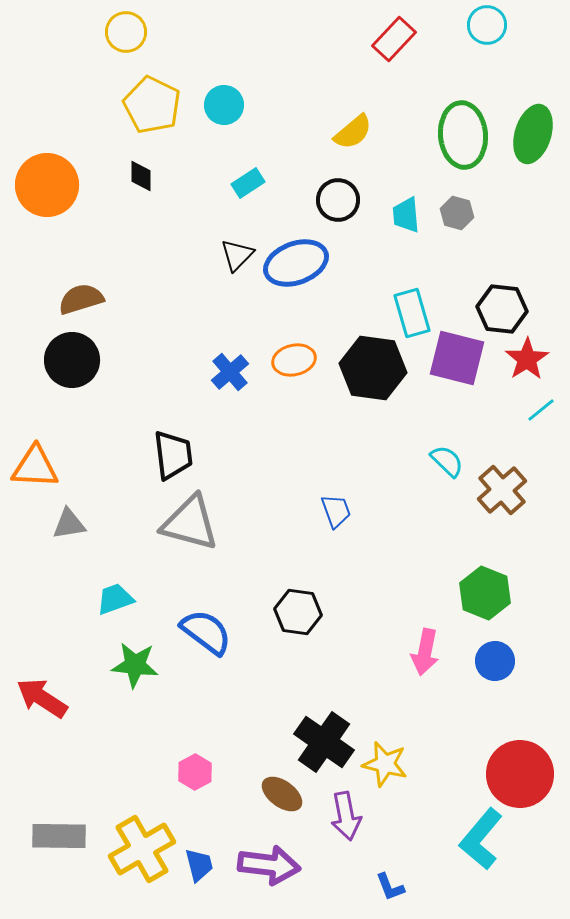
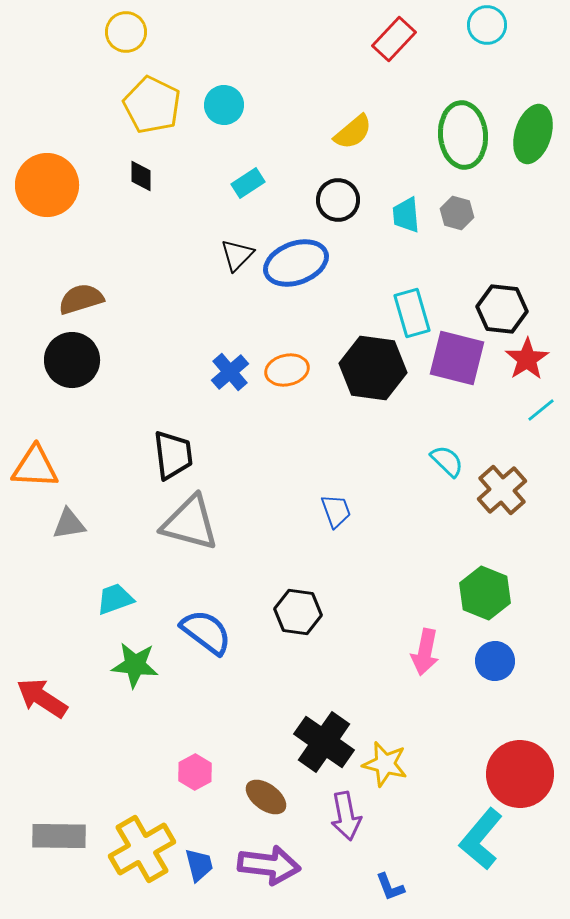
orange ellipse at (294, 360): moved 7 px left, 10 px down
brown ellipse at (282, 794): moved 16 px left, 3 px down
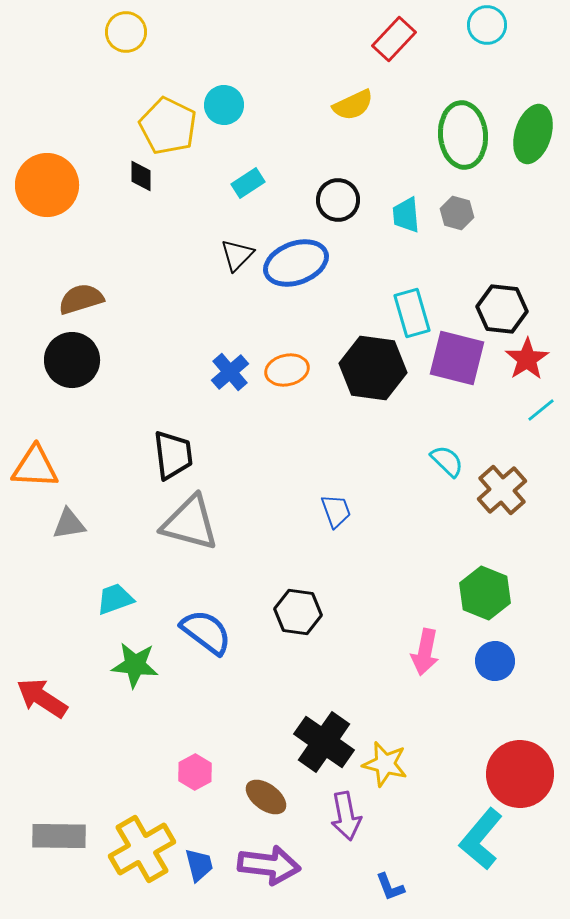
yellow pentagon at (152, 105): moved 16 px right, 21 px down
yellow semicircle at (353, 132): moved 27 px up; rotated 15 degrees clockwise
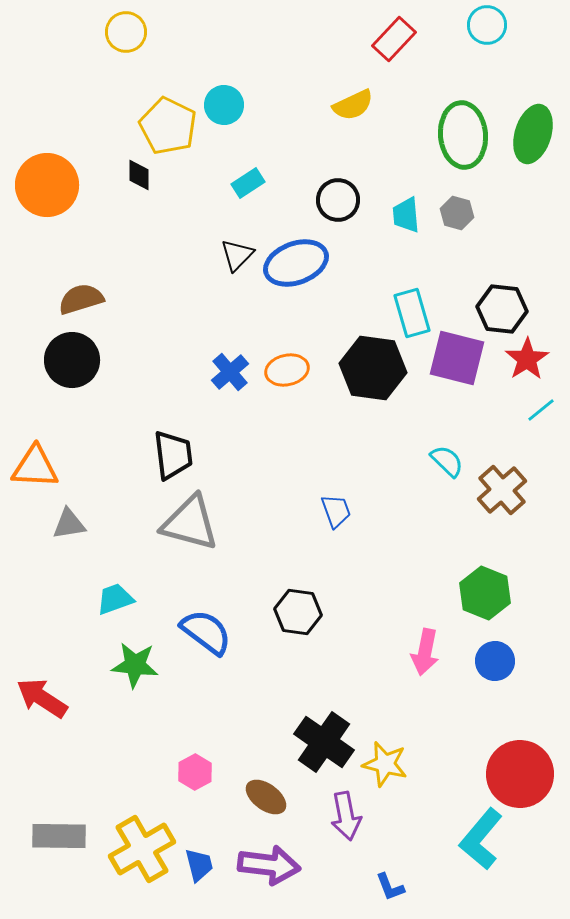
black diamond at (141, 176): moved 2 px left, 1 px up
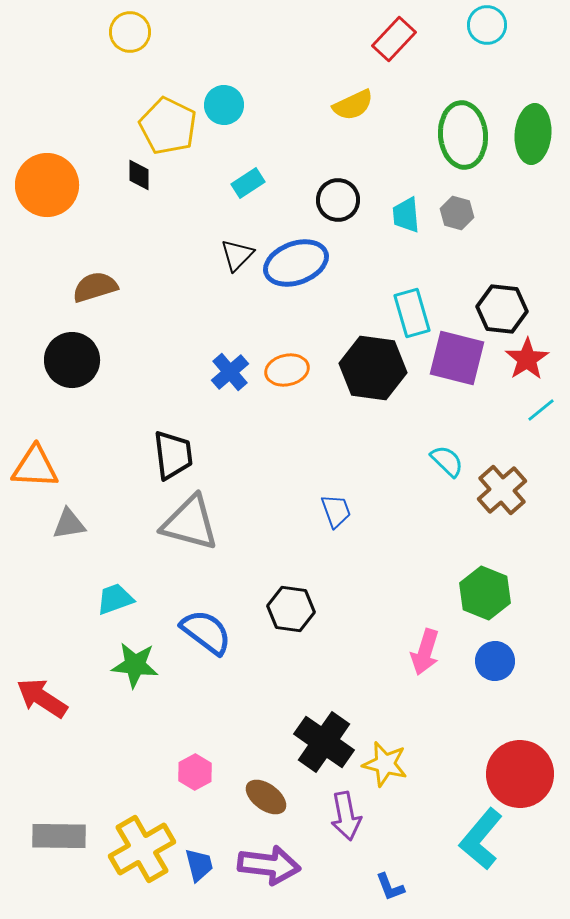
yellow circle at (126, 32): moved 4 px right
green ellipse at (533, 134): rotated 12 degrees counterclockwise
brown semicircle at (81, 299): moved 14 px right, 12 px up
black hexagon at (298, 612): moved 7 px left, 3 px up
pink arrow at (425, 652): rotated 6 degrees clockwise
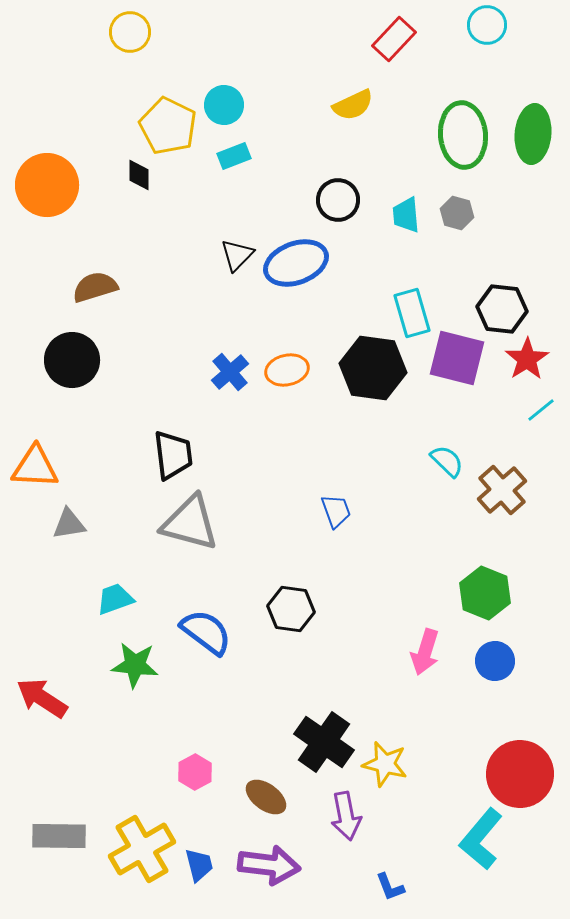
cyan rectangle at (248, 183): moved 14 px left, 27 px up; rotated 12 degrees clockwise
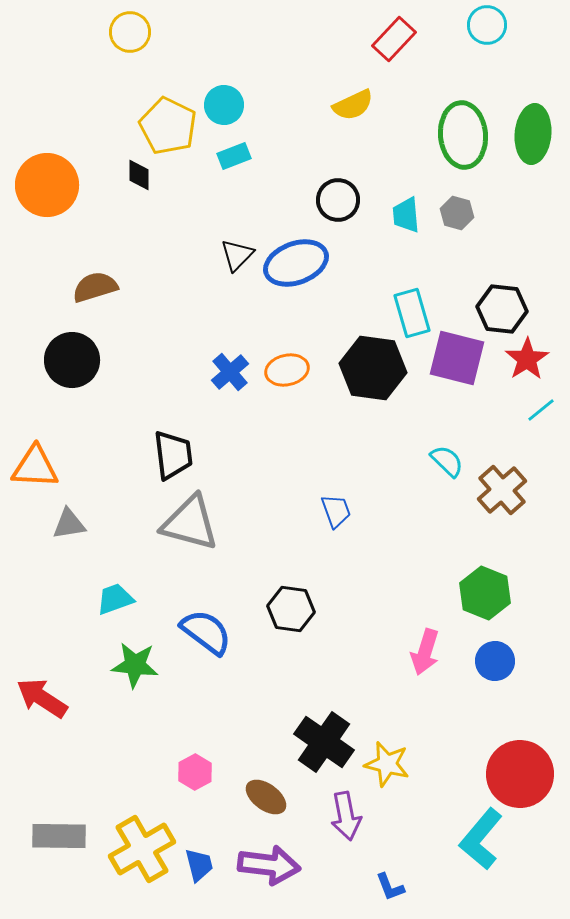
yellow star at (385, 764): moved 2 px right
